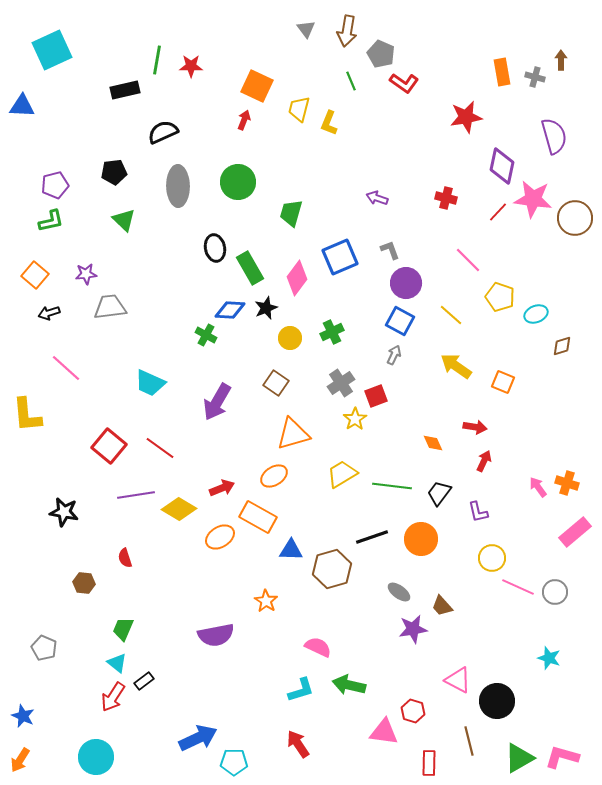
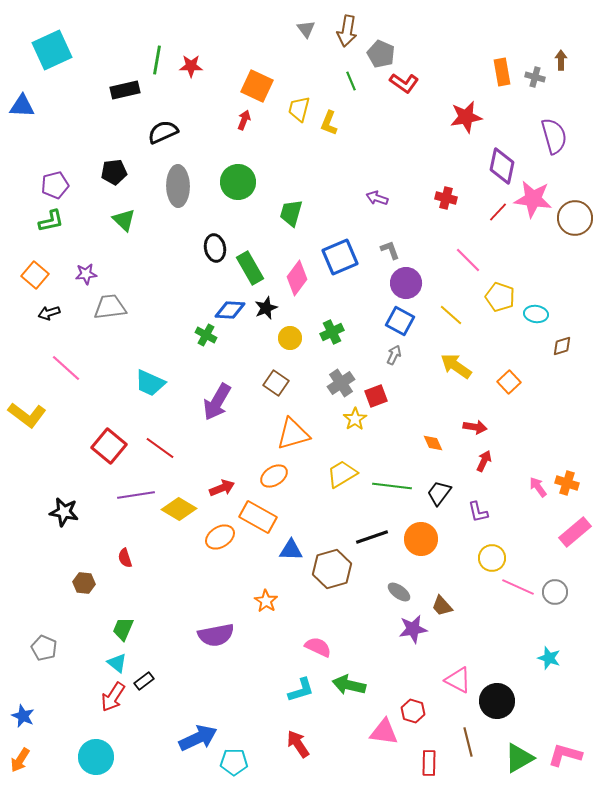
cyan ellipse at (536, 314): rotated 30 degrees clockwise
orange square at (503, 382): moved 6 px right; rotated 25 degrees clockwise
yellow L-shape at (27, 415): rotated 48 degrees counterclockwise
brown line at (469, 741): moved 1 px left, 1 px down
pink L-shape at (562, 757): moved 3 px right, 2 px up
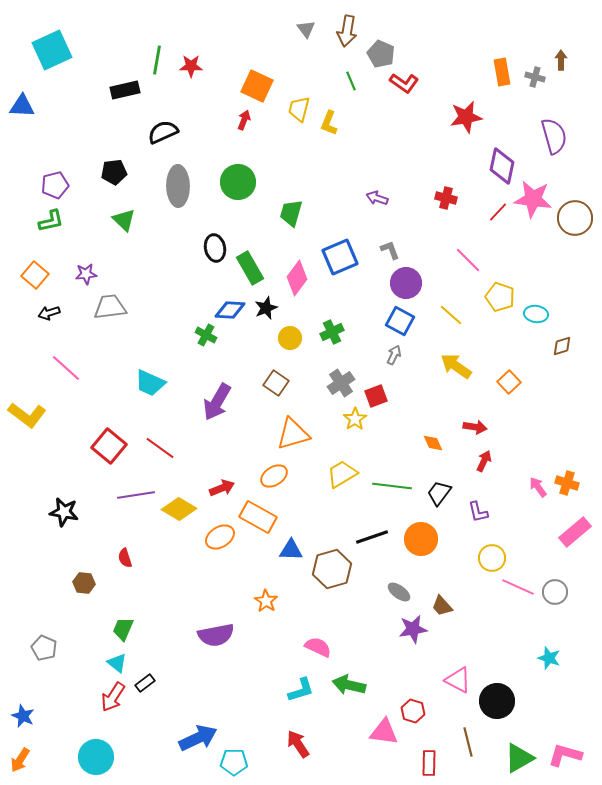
black rectangle at (144, 681): moved 1 px right, 2 px down
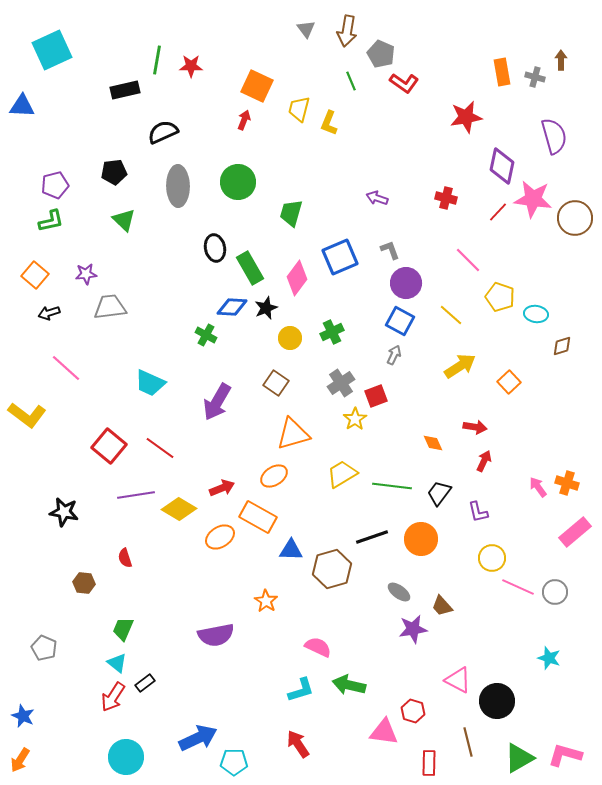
blue diamond at (230, 310): moved 2 px right, 3 px up
yellow arrow at (456, 366): moved 4 px right; rotated 112 degrees clockwise
cyan circle at (96, 757): moved 30 px right
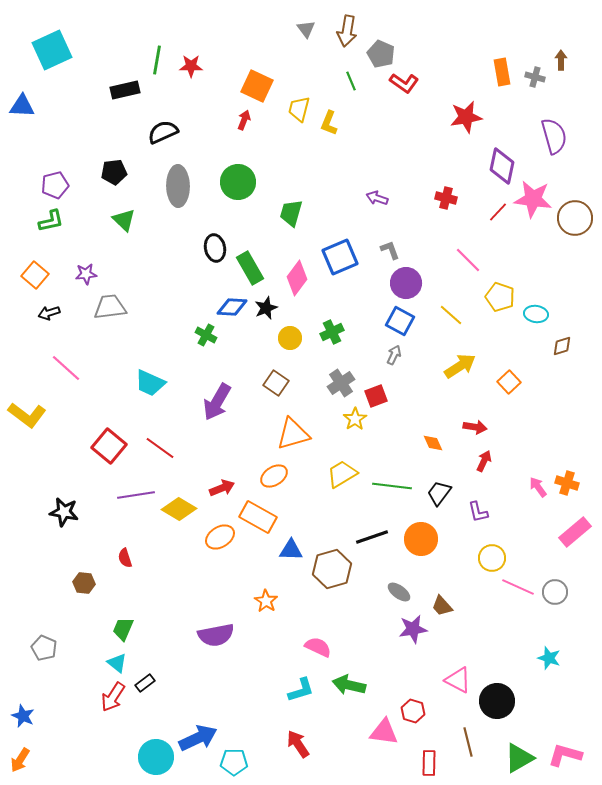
cyan circle at (126, 757): moved 30 px right
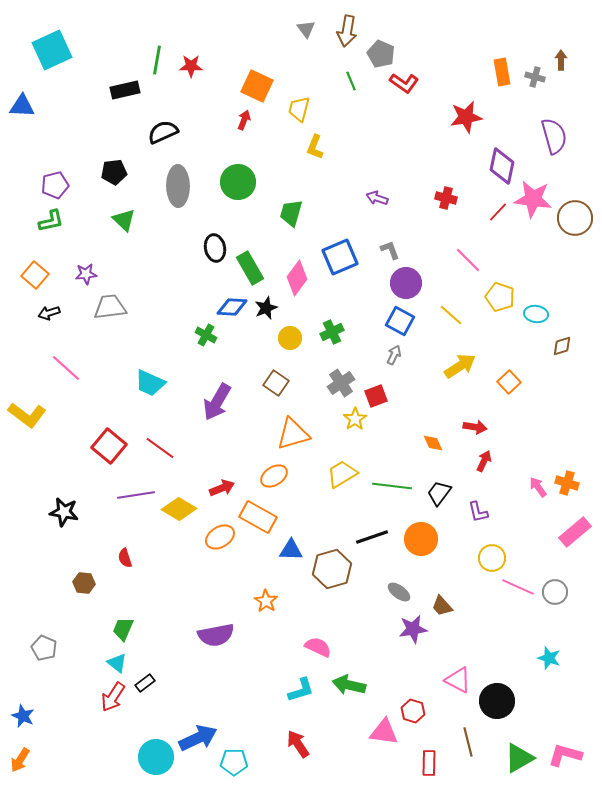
yellow L-shape at (329, 123): moved 14 px left, 24 px down
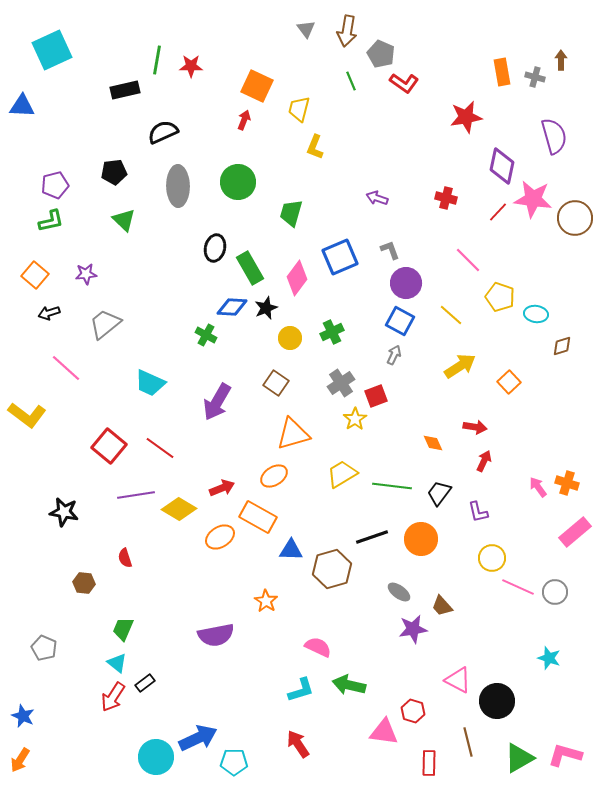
black ellipse at (215, 248): rotated 24 degrees clockwise
gray trapezoid at (110, 307): moved 5 px left, 17 px down; rotated 32 degrees counterclockwise
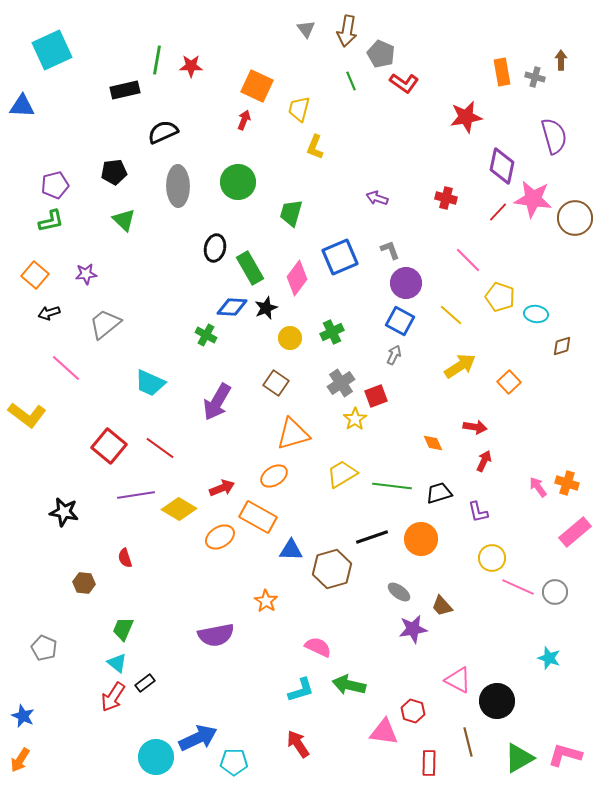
black trapezoid at (439, 493): rotated 36 degrees clockwise
